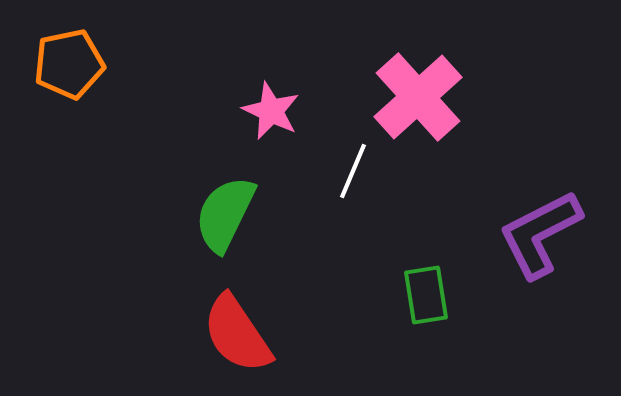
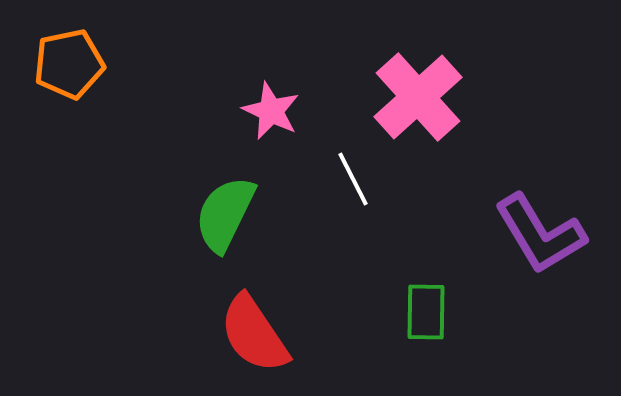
white line: moved 8 px down; rotated 50 degrees counterclockwise
purple L-shape: rotated 94 degrees counterclockwise
green rectangle: moved 17 px down; rotated 10 degrees clockwise
red semicircle: moved 17 px right
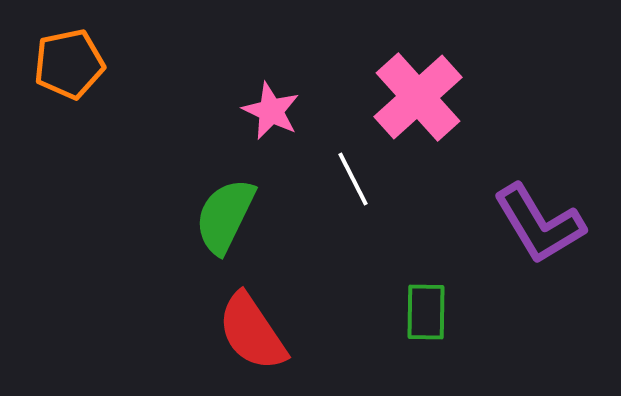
green semicircle: moved 2 px down
purple L-shape: moved 1 px left, 10 px up
red semicircle: moved 2 px left, 2 px up
